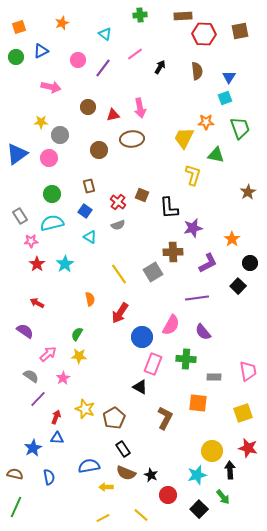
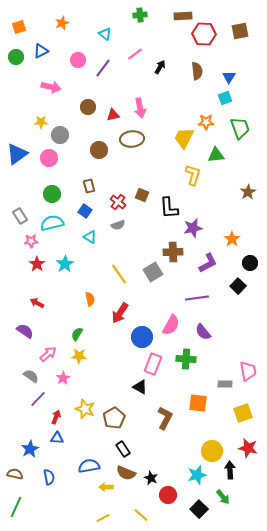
green triangle at (216, 155): rotated 18 degrees counterclockwise
gray rectangle at (214, 377): moved 11 px right, 7 px down
blue star at (33, 448): moved 3 px left, 1 px down
black star at (151, 475): moved 3 px down
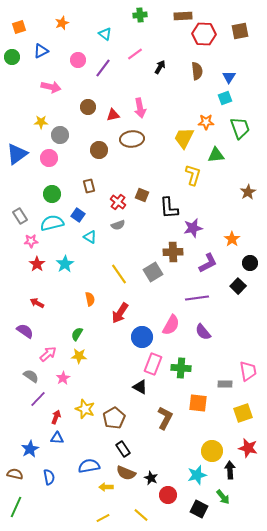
green circle at (16, 57): moved 4 px left
blue square at (85, 211): moved 7 px left, 4 px down
green cross at (186, 359): moved 5 px left, 9 px down
black square at (199, 509): rotated 18 degrees counterclockwise
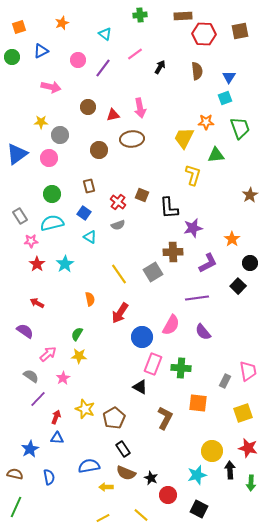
brown star at (248, 192): moved 2 px right, 3 px down
blue square at (78, 215): moved 6 px right, 2 px up
gray rectangle at (225, 384): moved 3 px up; rotated 64 degrees counterclockwise
green arrow at (223, 497): moved 28 px right, 14 px up; rotated 42 degrees clockwise
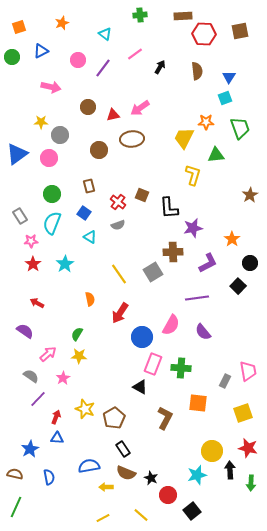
pink arrow at (140, 108): rotated 66 degrees clockwise
cyan semicircle at (52, 223): rotated 55 degrees counterclockwise
red star at (37, 264): moved 4 px left
black square at (199, 509): moved 7 px left, 2 px down; rotated 24 degrees clockwise
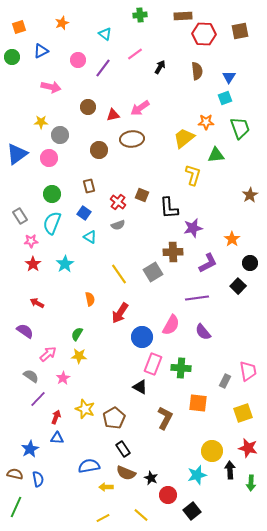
yellow trapezoid at (184, 138): rotated 25 degrees clockwise
blue semicircle at (49, 477): moved 11 px left, 2 px down
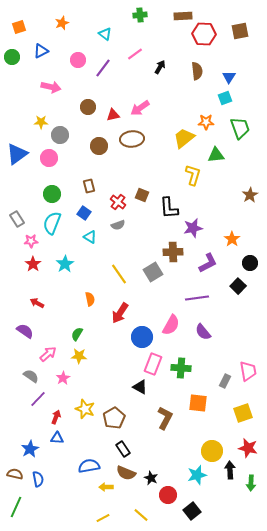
brown circle at (99, 150): moved 4 px up
gray rectangle at (20, 216): moved 3 px left, 3 px down
